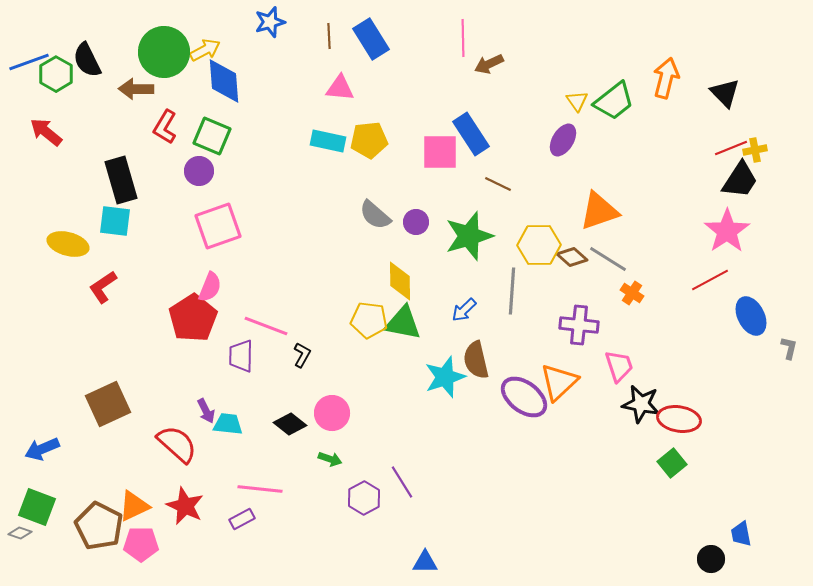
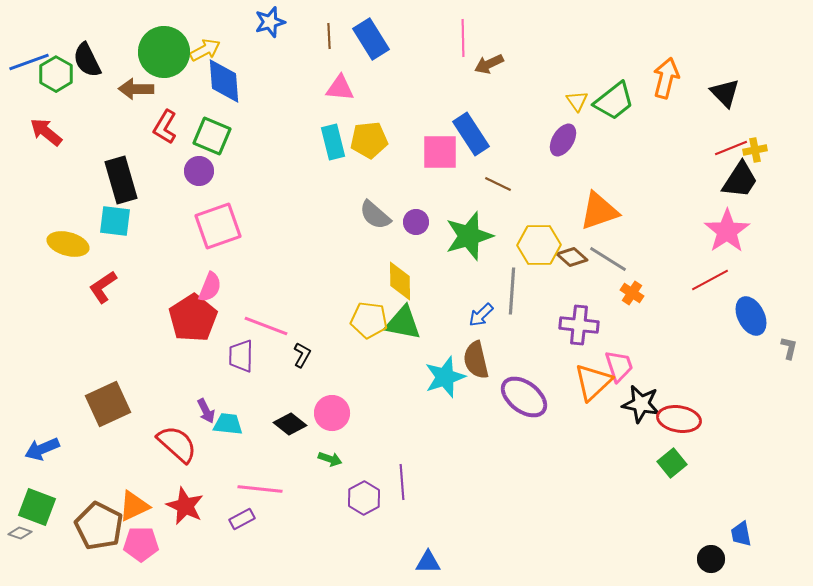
cyan rectangle at (328, 141): moved 5 px right, 1 px down; rotated 64 degrees clockwise
blue arrow at (464, 310): moved 17 px right, 5 px down
orange triangle at (559, 382): moved 34 px right
purple line at (402, 482): rotated 28 degrees clockwise
blue triangle at (425, 562): moved 3 px right
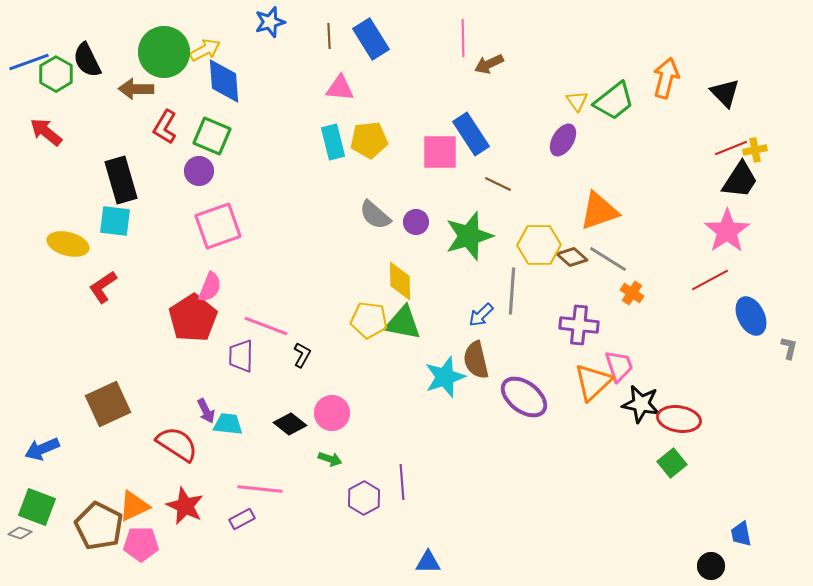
red semicircle at (177, 444): rotated 9 degrees counterclockwise
black circle at (711, 559): moved 7 px down
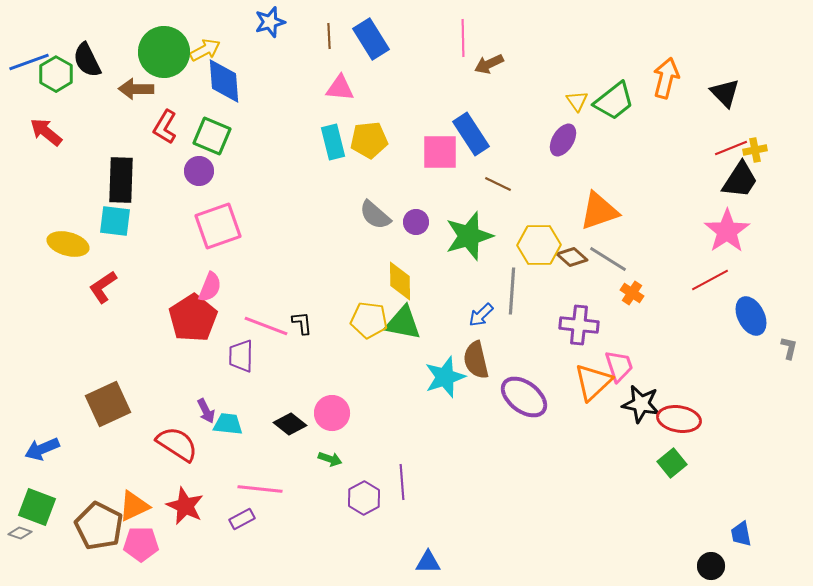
black rectangle at (121, 180): rotated 18 degrees clockwise
black L-shape at (302, 355): moved 32 px up; rotated 35 degrees counterclockwise
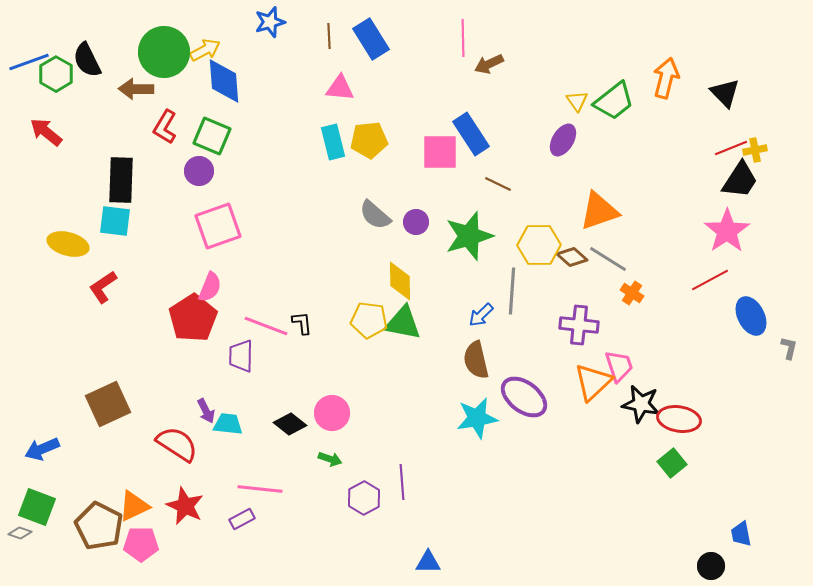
cyan star at (445, 377): moved 32 px right, 41 px down; rotated 9 degrees clockwise
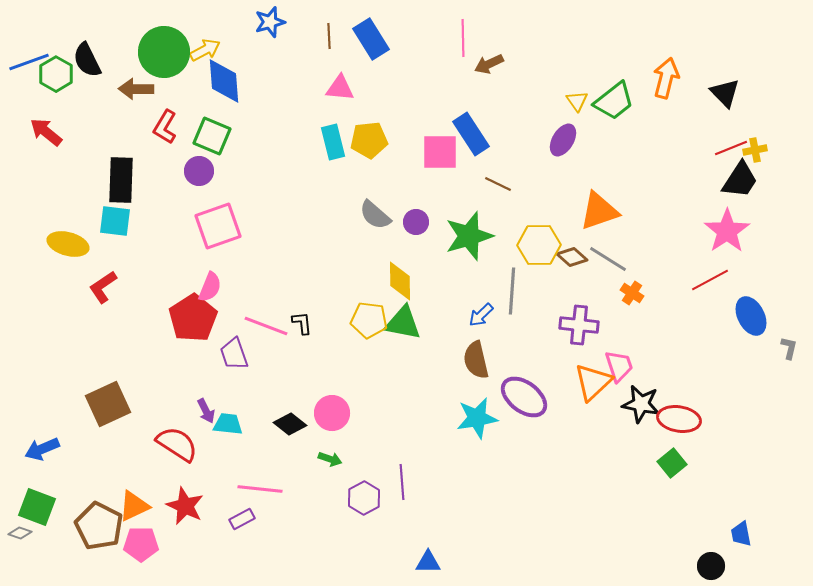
purple trapezoid at (241, 356): moved 7 px left, 2 px up; rotated 20 degrees counterclockwise
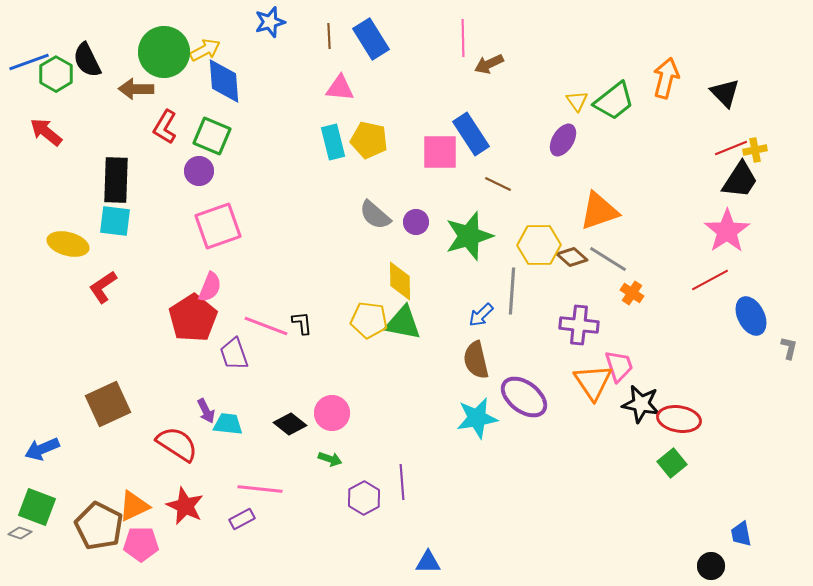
yellow pentagon at (369, 140): rotated 18 degrees clockwise
black rectangle at (121, 180): moved 5 px left
orange triangle at (593, 382): rotated 21 degrees counterclockwise
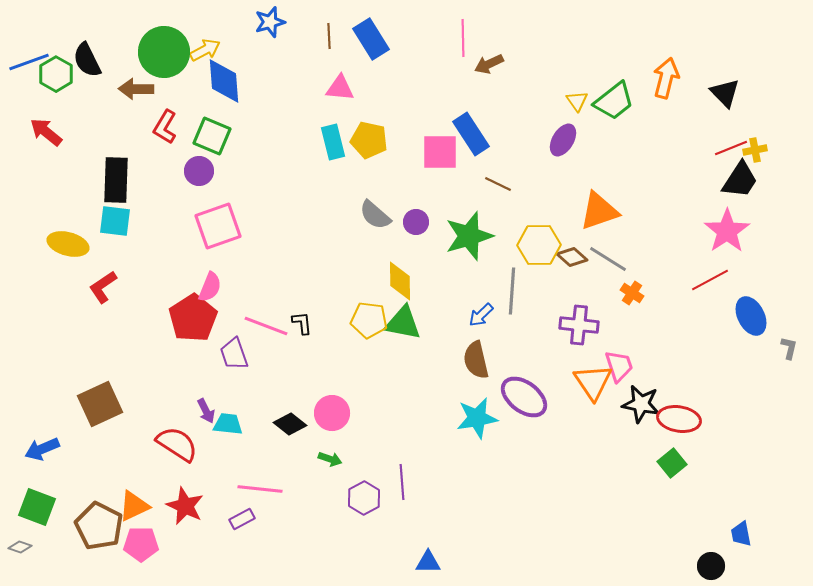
brown square at (108, 404): moved 8 px left
gray diamond at (20, 533): moved 14 px down
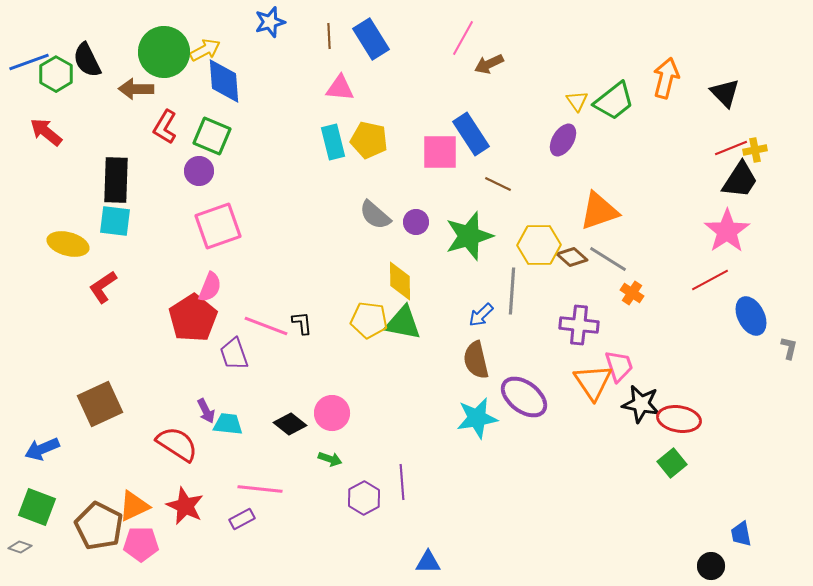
pink line at (463, 38): rotated 30 degrees clockwise
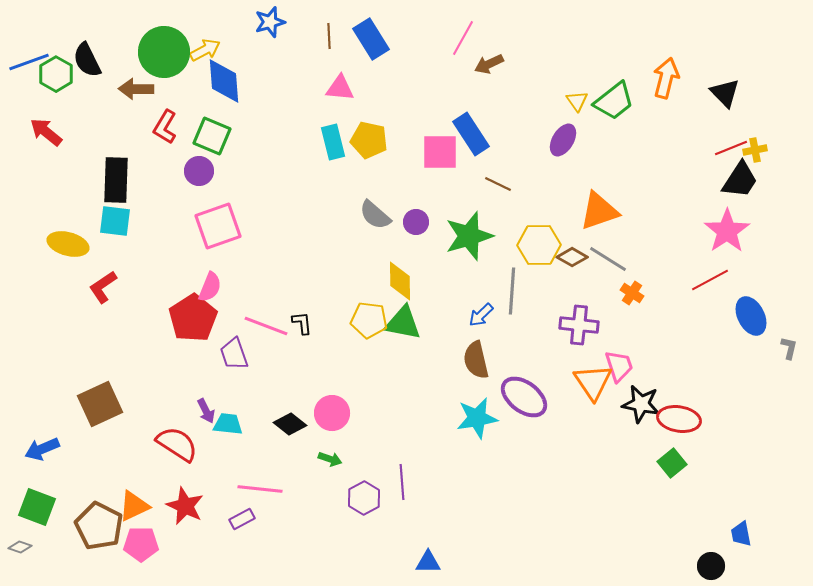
brown diamond at (572, 257): rotated 12 degrees counterclockwise
